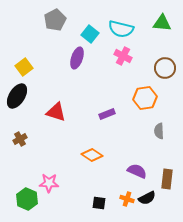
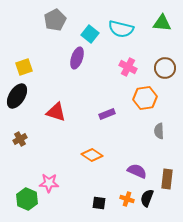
pink cross: moved 5 px right, 11 px down
yellow square: rotated 18 degrees clockwise
black semicircle: rotated 138 degrees clockwise
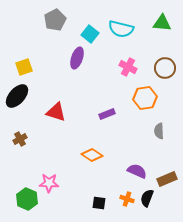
black ellipse: rotated 10 degrees clockwise
brown rectangle: rotated 60 degrees clockwise
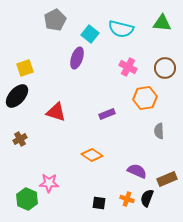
yellow square: moved 1 px right, 1 px down
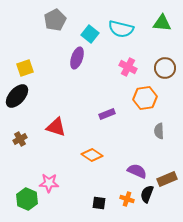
red triangle: moved 15 px down
black semicircle: moved 4 px up
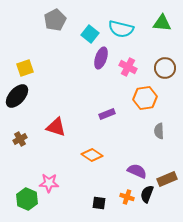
purple ellipse: moved 24 px right
orange cross: moved 2 px up
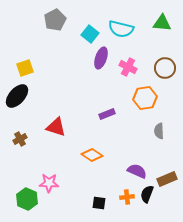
orange cross: rotated 24 degrees counterclockwise
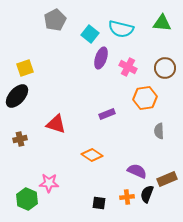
red triangle: moved 3 px up
brown cross: rotated 16 degrees clockwise
